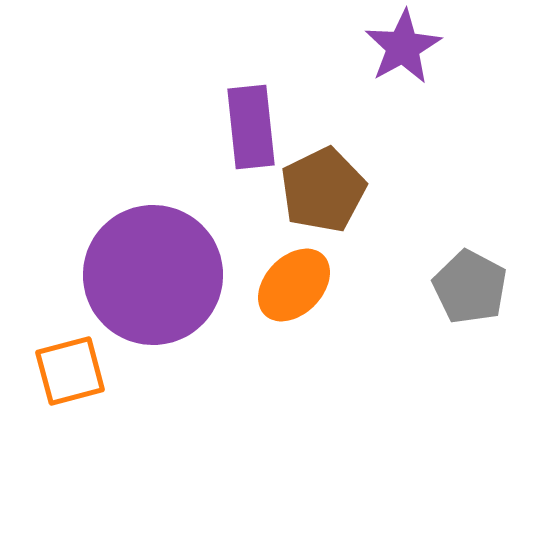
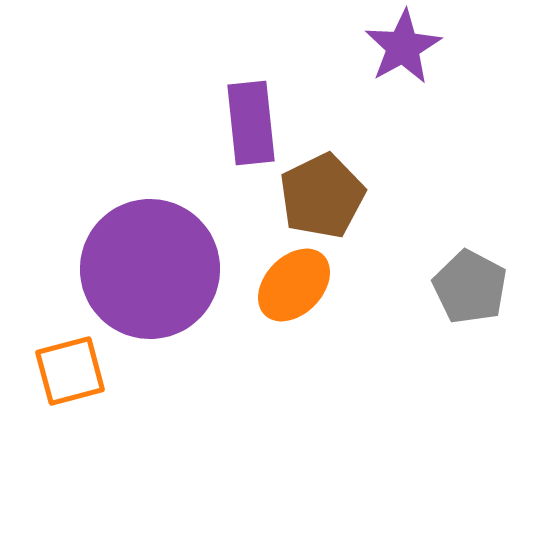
purple rectangle: moved 4 px up
brown pentagon: moved 1 px left, 6 px down
purple circle: moved 3 px left, 6 px up
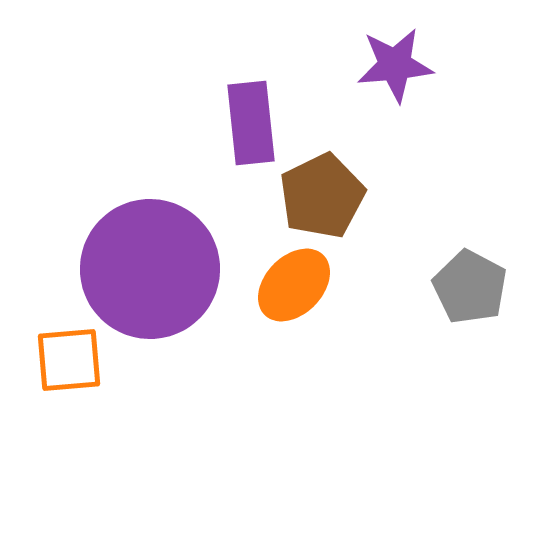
purple star: moved 8 px left, 18 px down; rotated 24 degrees clockwise
orange square: moved 1 px left, 11 px up; rotated 10 degrees clockwise
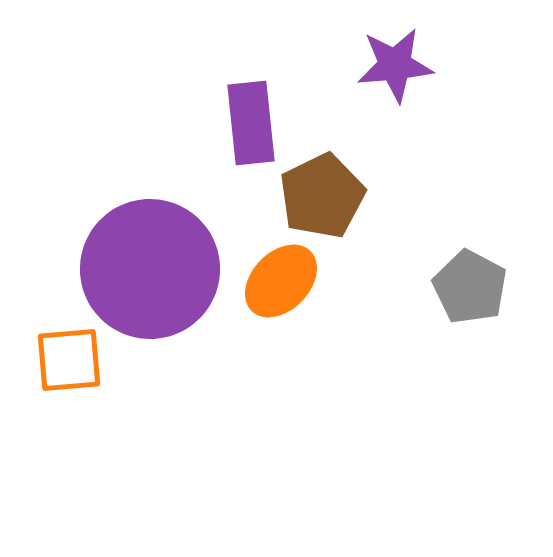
orange ellipse: moved 13 px left, 4 px up
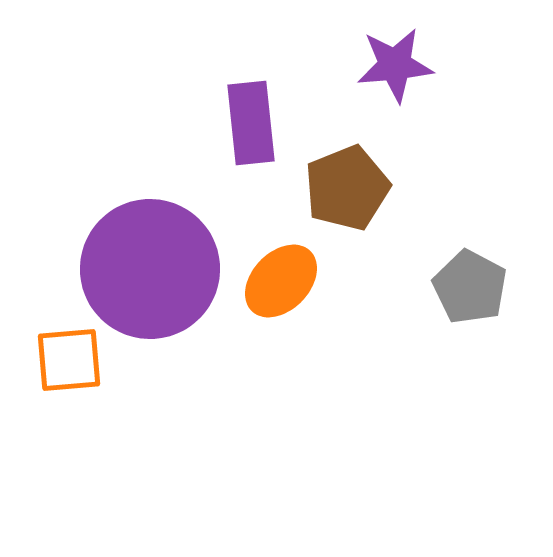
brown pentagon: moved 25 px right, 8 px up; rotated 4 degrees clockwise
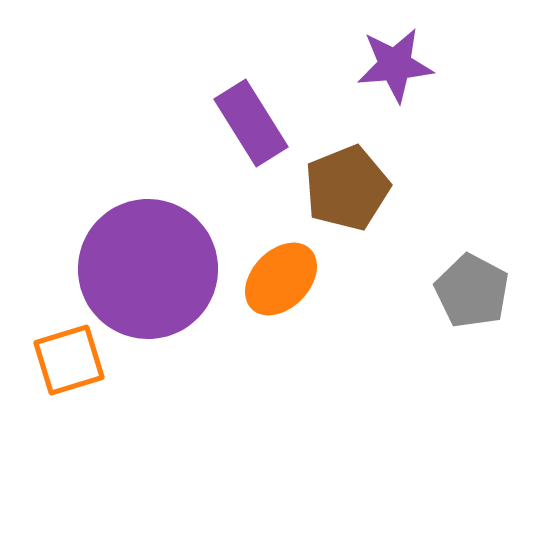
purple rectangle: rotated 26 degrees counterclockwise
purple circle: moved 2 px left
orange ellipse: moved 2 px up
gray pentagon: moved 2 px right, 4 px down
orange square: rotated 12 degrees counterclockwise
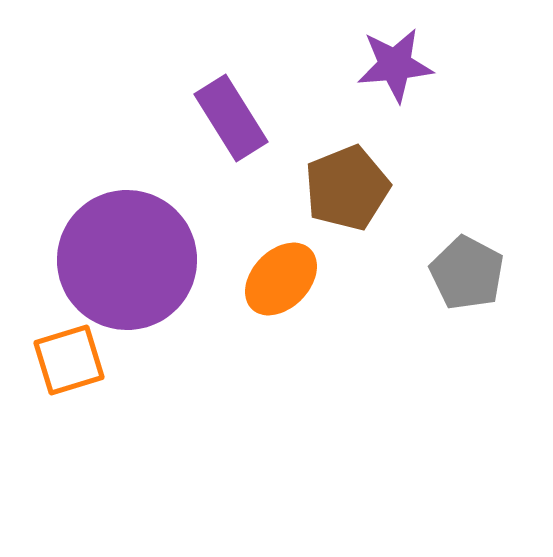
purple rectangle: moved 20 px left, 5 px up
purple circle: moved 21 px left, 9 px up
gray pentagon: moved 5 px left, 18 px up
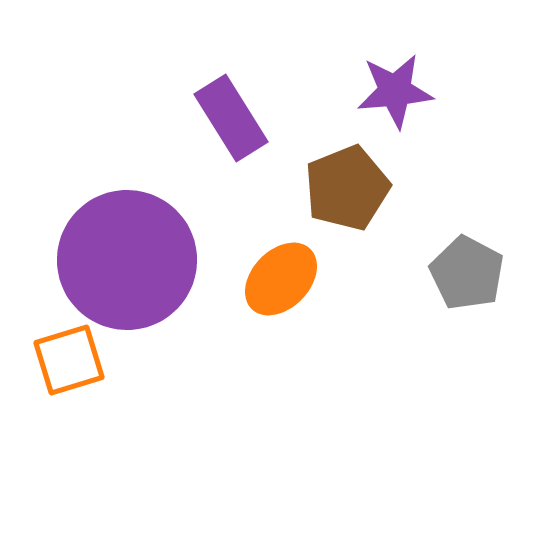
purple star: moved 26 px down
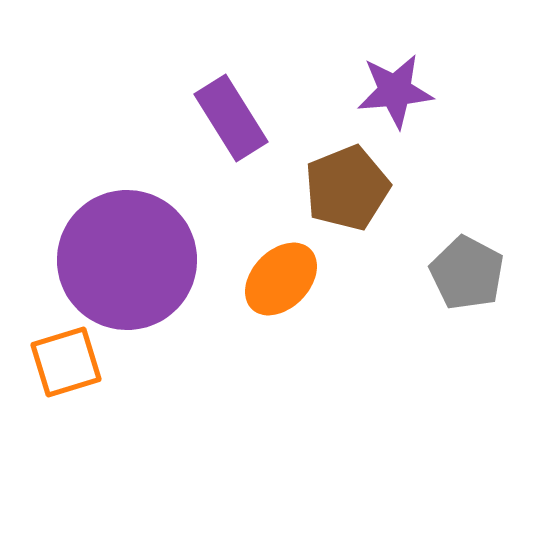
orange square: moved 3 px left, 2 px down
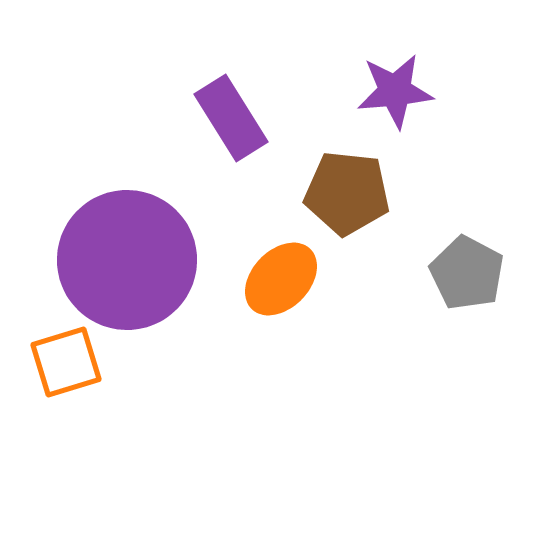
brown pentagon: moved 5 px down; rotated 28 degrees clockwise
